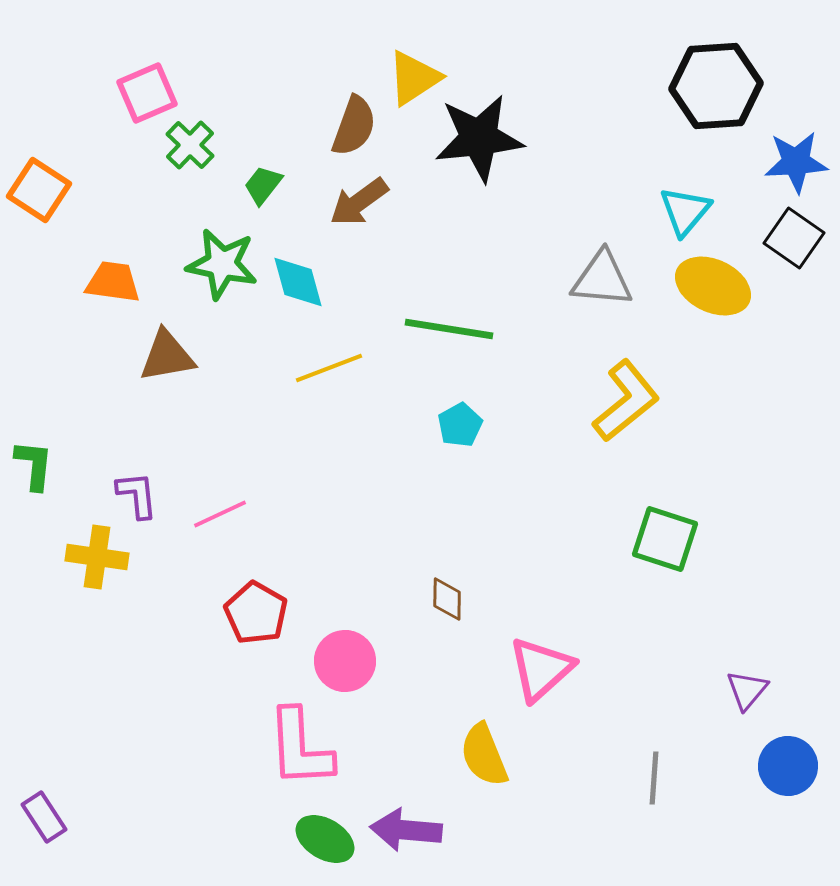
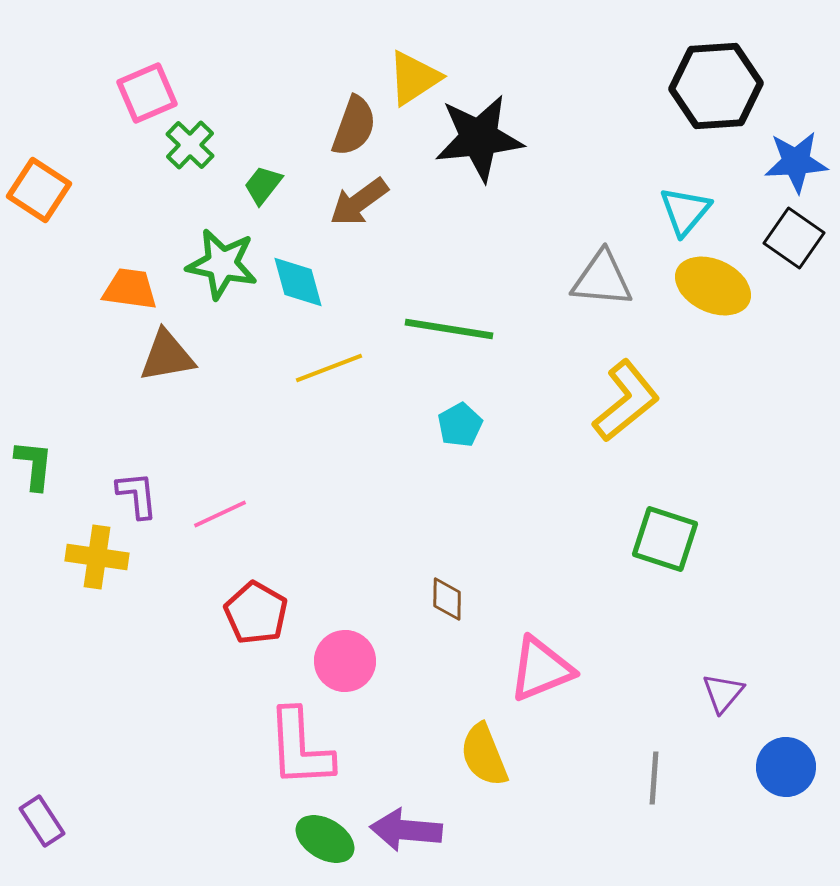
orange trapezoid: moved 17 px right, 7 px down
pink triangle: rotated 20 degrees clockwise
purple triangle: moved 24 px left, 3 px down
blue circle: moved 2 px left, 1 px down
purple rectangle: moved 2 px left, 4 px down
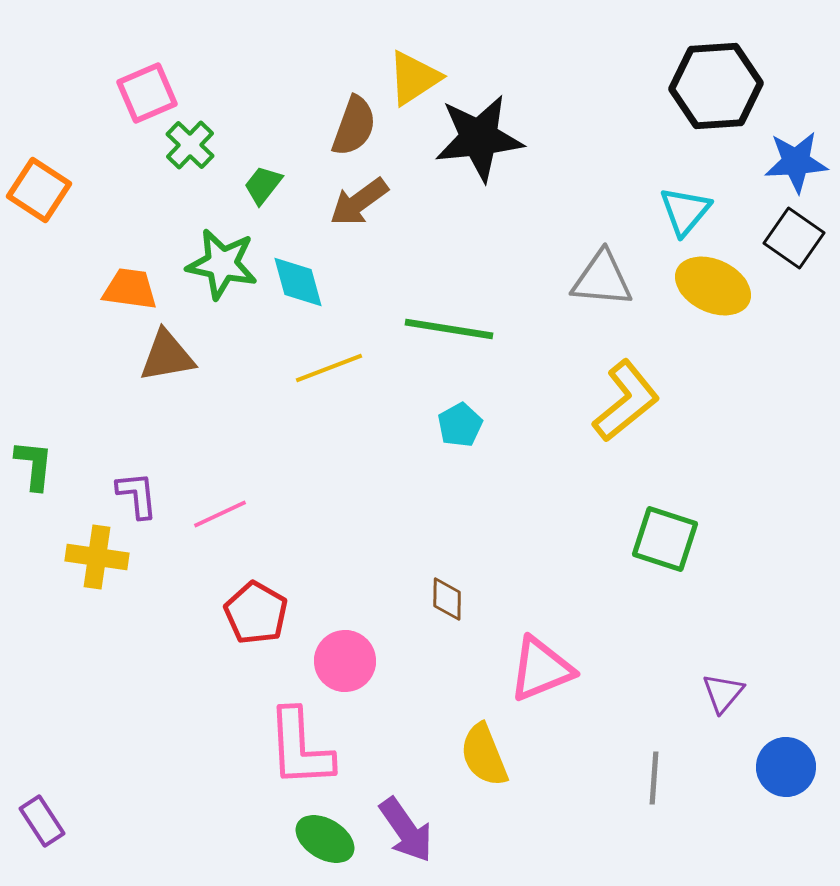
purple arrow: rotated 130 degrees counterclockwise
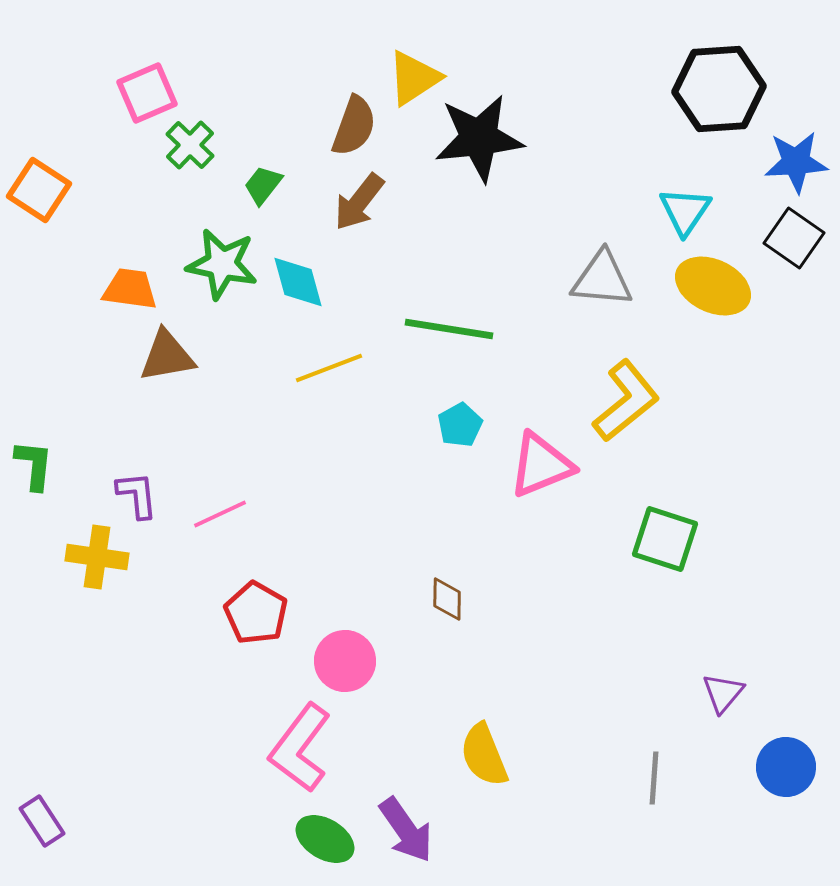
black hexagon: moved 3 px right, 3 px down
brown arrow: rotated 16 degrees counterclockwise
cyan triangle: rotated 6 degrees counterclockwise
pink triangle: moved 204 px up
pink L-shape: rotated 40 degrees clockwise
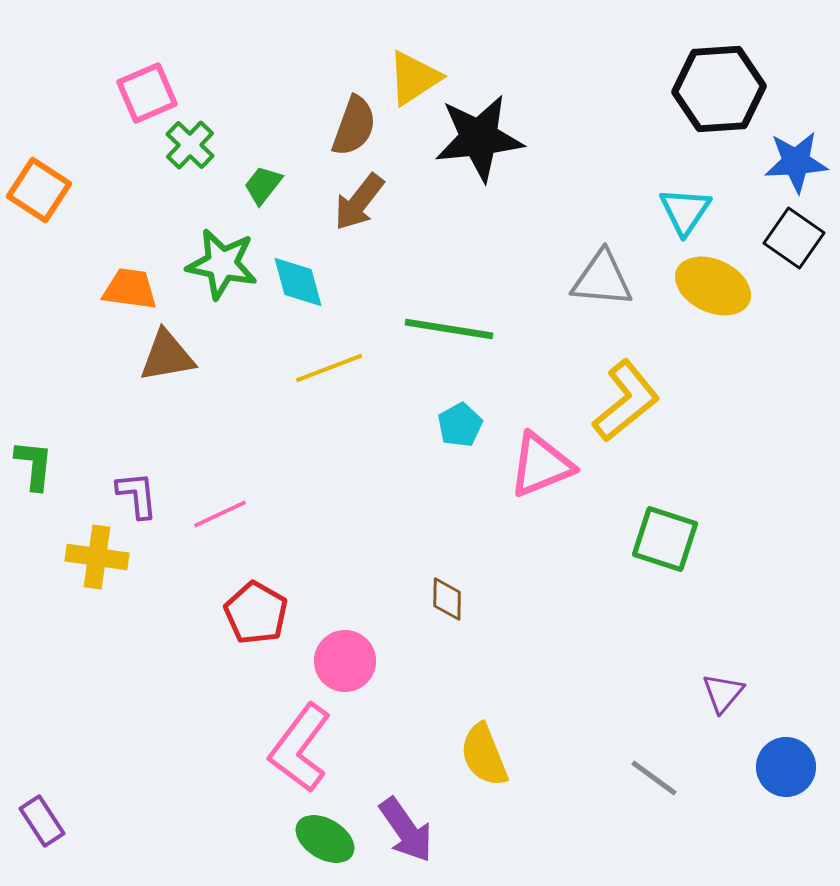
gray line: rotated 58 degrees counterclockwise
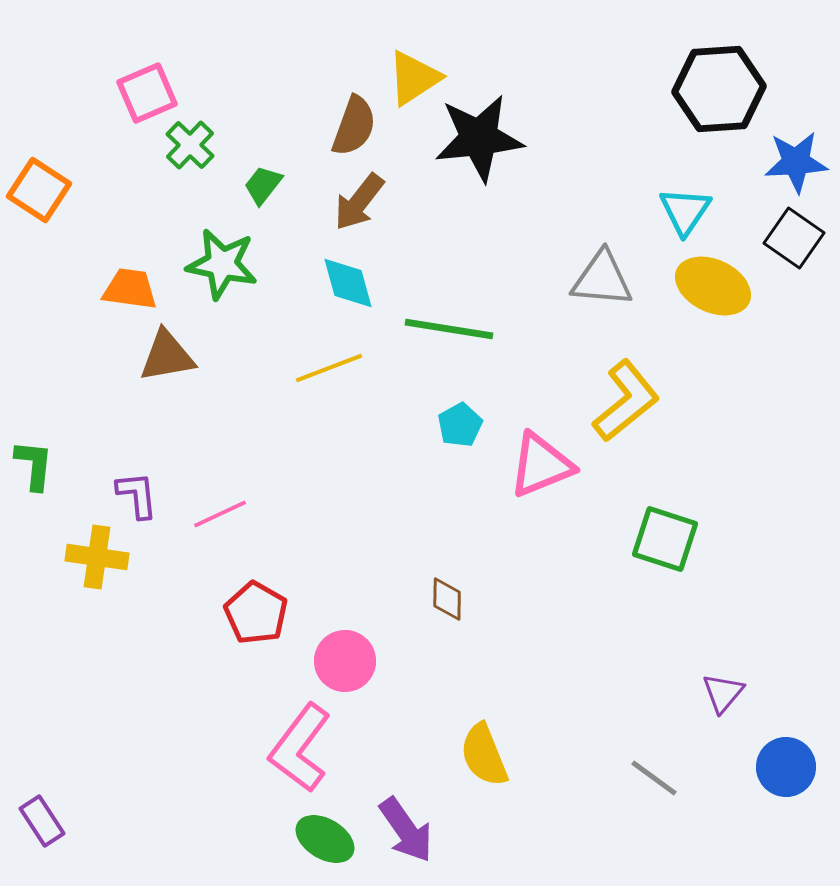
cyan diamond: moved 50 px right, 1 px down
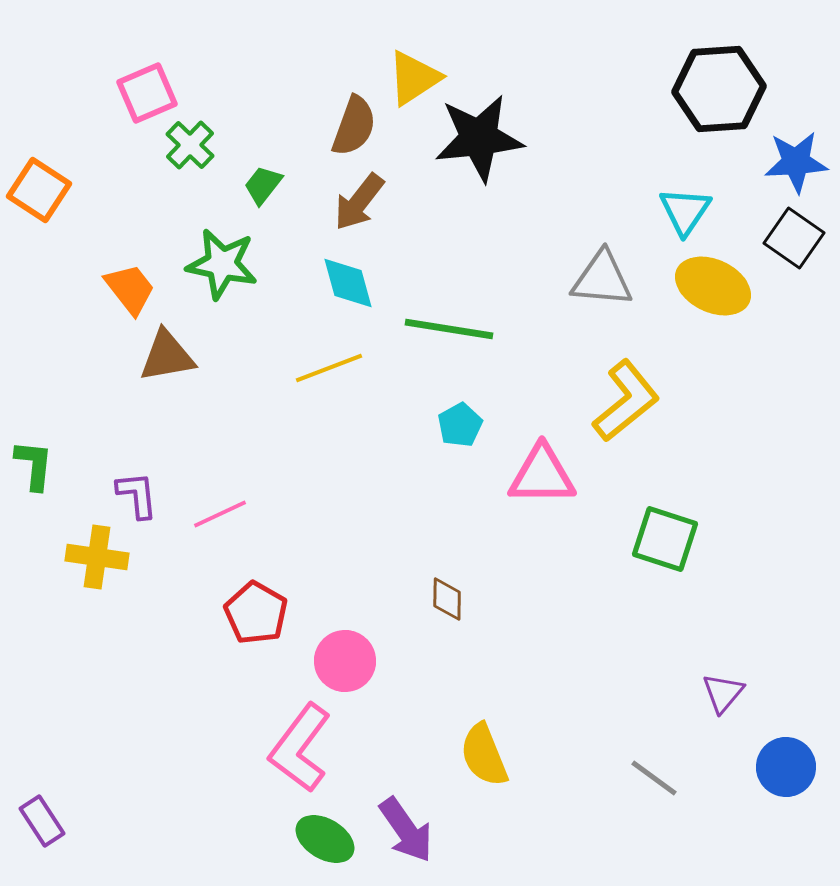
orange trapezoid: rotated 44 degrees clockwise
pink triangle: moved 1 px right, 10 px down; rotated 22 degrees clockwise
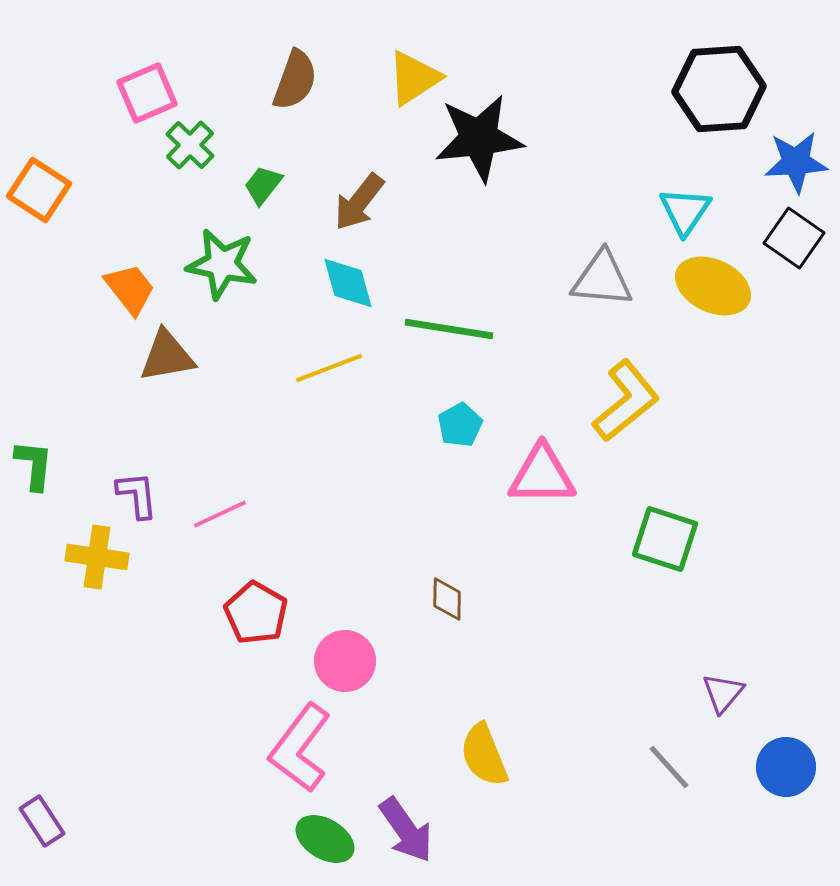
brown semicircle: moved 59 px left, 46 px up
gray line: moved 15 px right, 11 px up; rotated 12 degrees clockwise
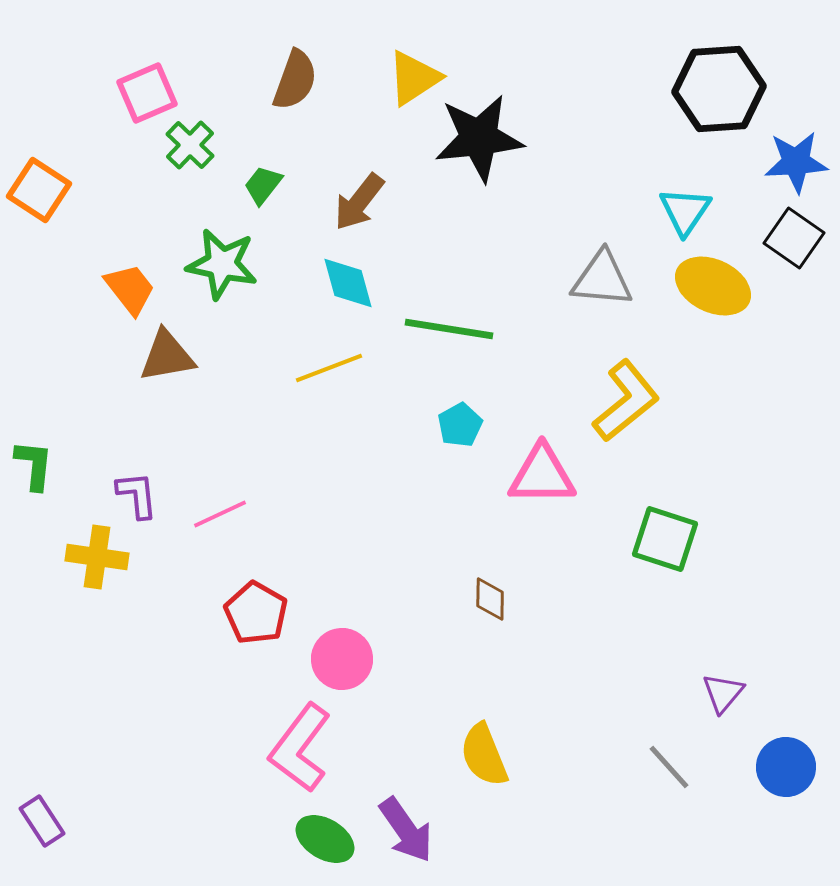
brown diamond: moved 43 px right
pink circle: moved 3 px left, 2 px up
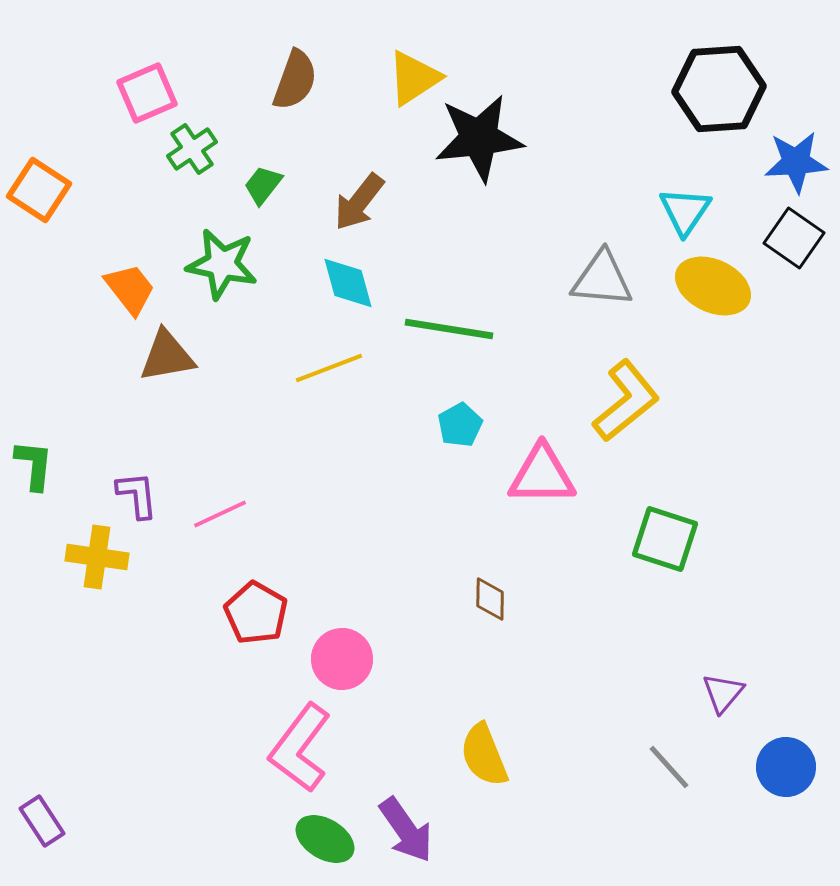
green cross: moved 2 px right, 4 px down; rotated 12 degrees clockwise
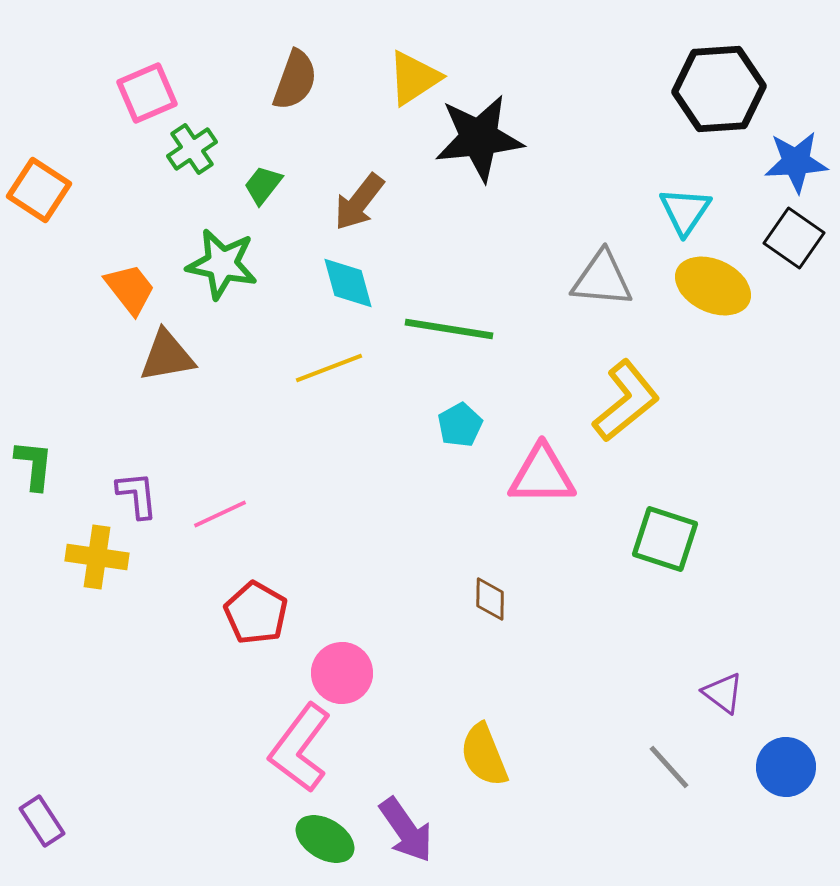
pink circle: moved 14 px down
purple triangle: rotated 33 degrees counterclockwise
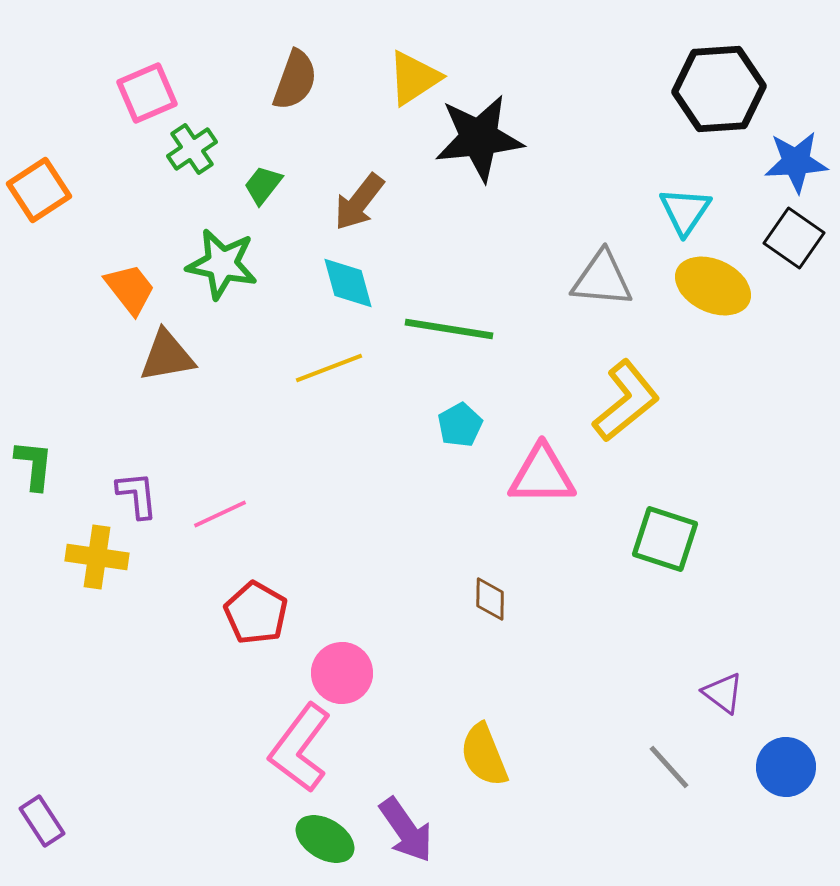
orange square: rotated 24 degrees clockwise
